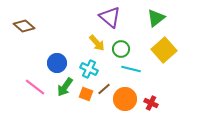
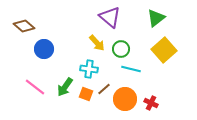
blue circle: moved 13 px left, 14 px up
cyan cross: rotated 18 degrees counterclockwise
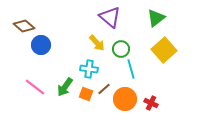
blue circle: moved 3 px left, 4 px up
cyan line: rotated 60 degrees clockwise
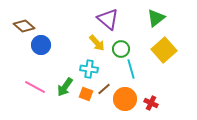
purple triangle: moved 2 px left, 2 px down
pink line: rotated 10 degrees counterclockwise
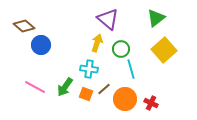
yellow arrow: rotated 120 degrees counterclockwise
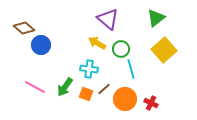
brown diamond: moved 2 px down
yellow arrow: rotated 78 degrees counterclockwise
